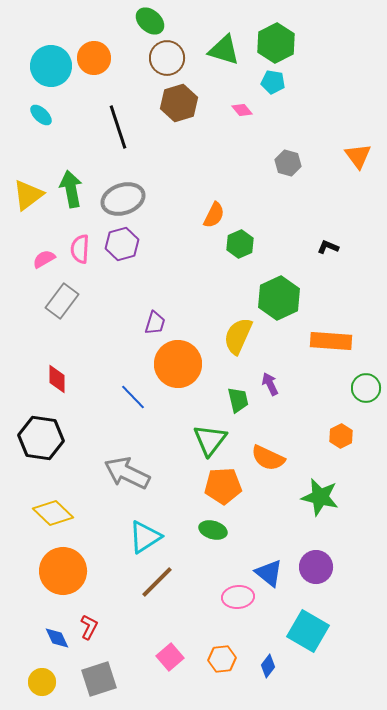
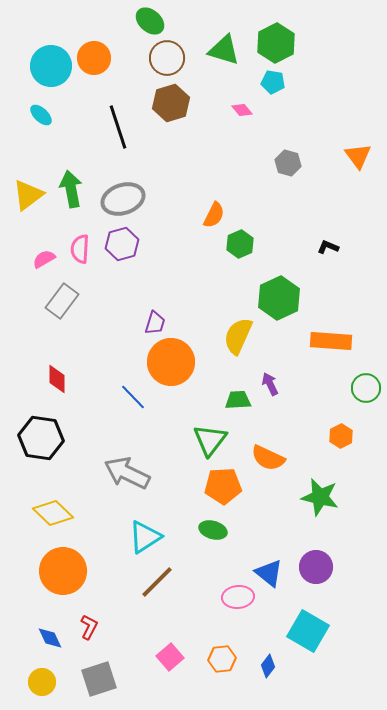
brown hexagon at (179, 103): moved 8 px left
orange circle at (178, 364): moved 7 px left, 2 px up
green trapezoid at (238, 400): rotated 80 degrees counterclockwise
blue diamond at (57, 638): moved 7 px left
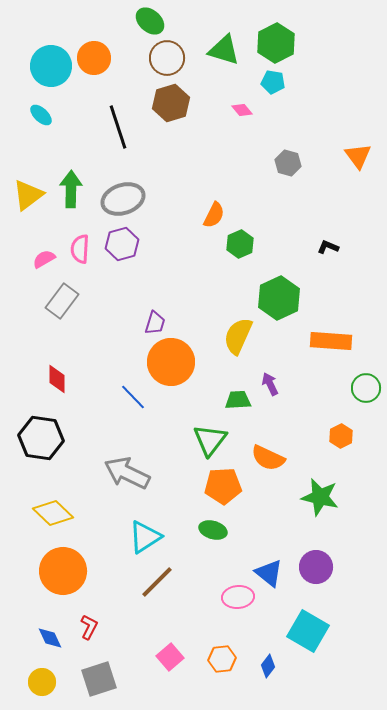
green arrow at (71, 189): rotated 12 degrees clockwise
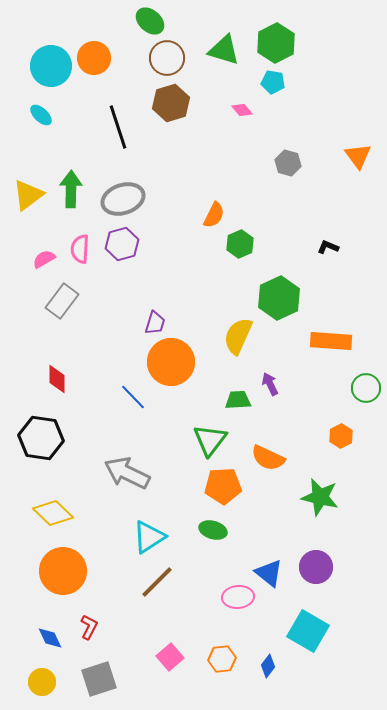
cyan triangle at (145, 537): moved 4 px right
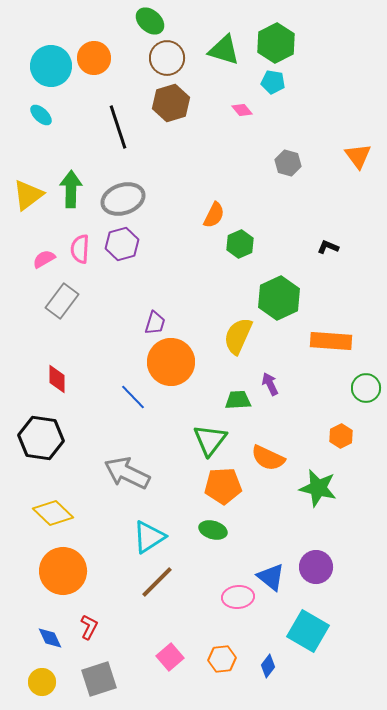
green star at (320, 497): moved 2 px left, 9 px up
blue triangle at (269, 573): moved 2 px right, 4 px down
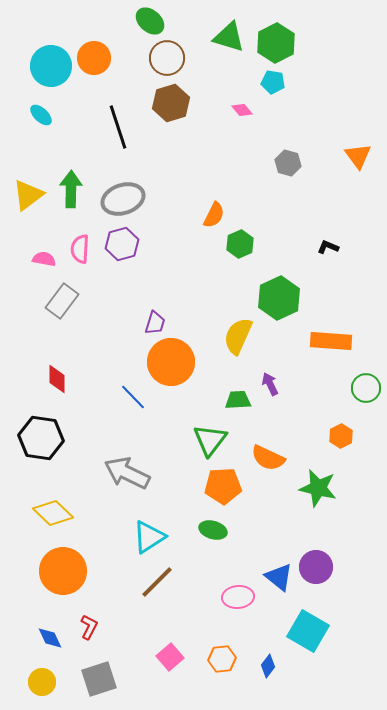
green triangle at (224, 50): moved 5 px right, 13 px up
pink semicircle at (44, 259): rotated 40 degrees clockwise
blue triangle at (271, 577): moved 8 px right
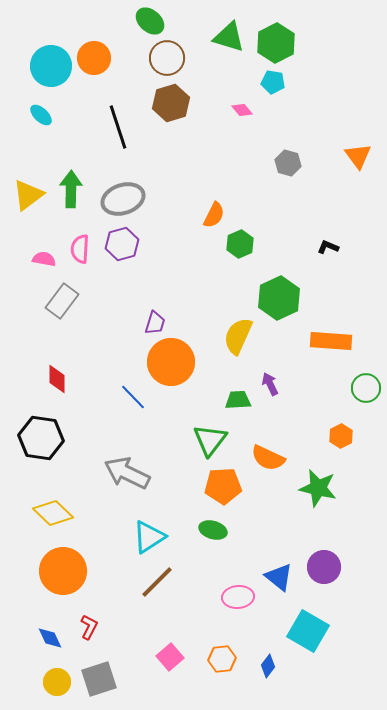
purple circle at (316, 567): moved 8 px right
yellow circle at (42, 682): moved 15 px right
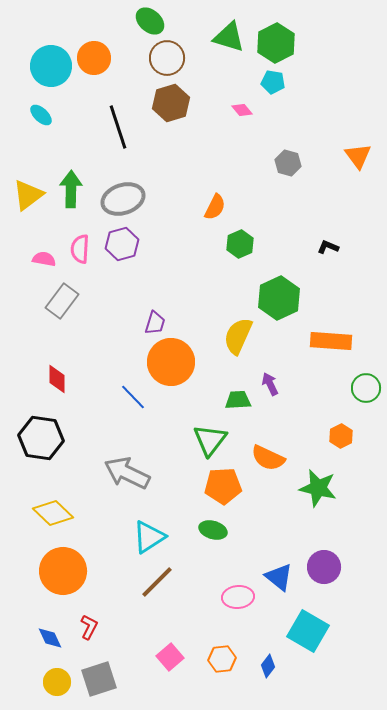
orange semicircle at (214, 215): moved 1 px right, 8 px up
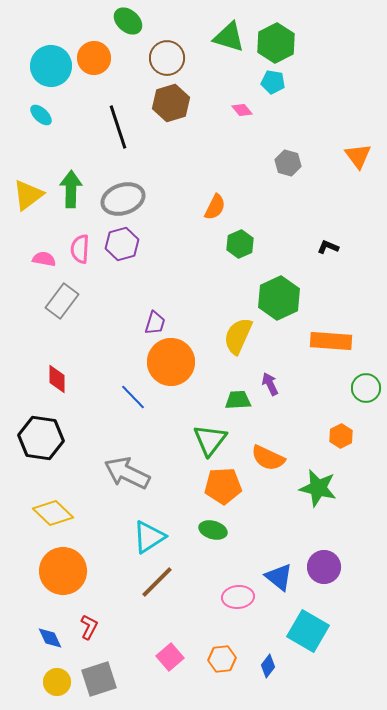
green ellipse at (150, 21): moved 22 px left
